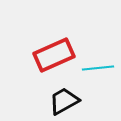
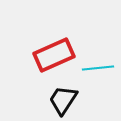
black trapezoid: moved 1 px left, 1 px up; rotated 28 degrees counterclockwise
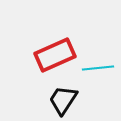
red rectangle: moved 1 px right
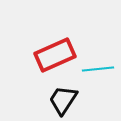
cyan line: moved 1 px down
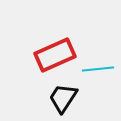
black trapezoid: moved 2 px up
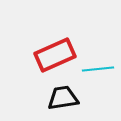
black trapezoid: rotated 48 degrees clockwise
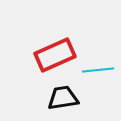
cyan line: moved 1 px down
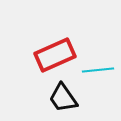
black trapezoid: rotated 116 degrees counterclockwise
